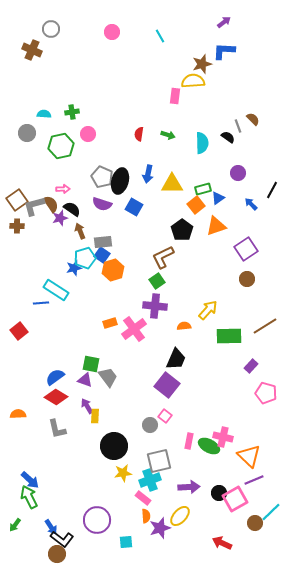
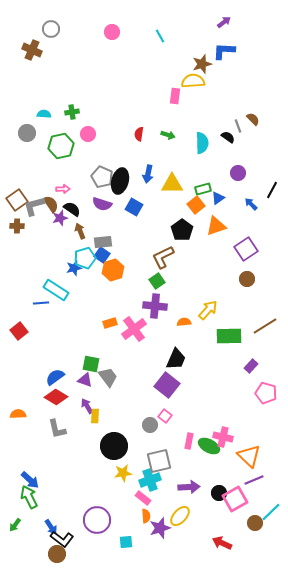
orange semicircle at (184, 326): moved 4 px up
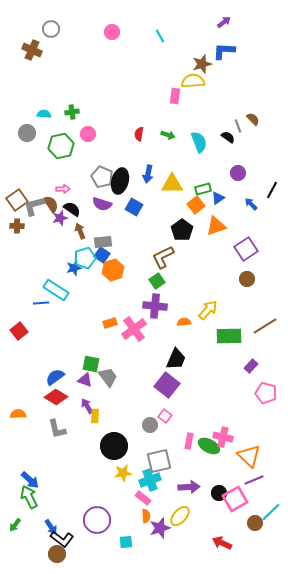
cyan semicircle at (202, 143): moved 3 px left, 1 px up; rotated 20 degrees counterclockwise
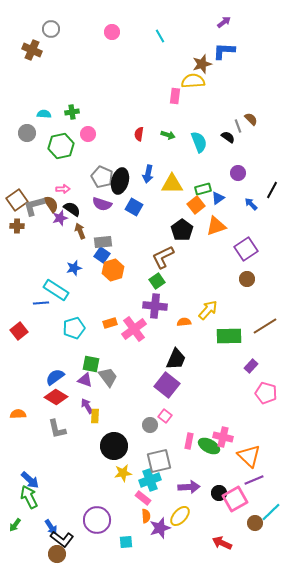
brown semicircle at (253, 119): moved 2 px left
cyan pentagon at (85, 258): moved 11 px left, 70 px down
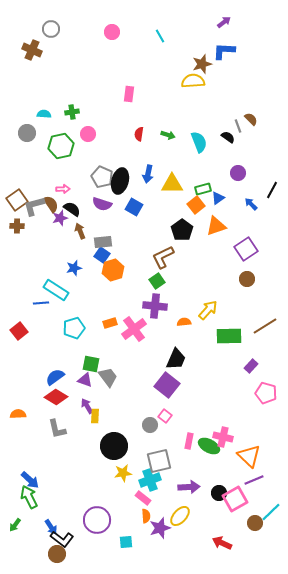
pink rectangle at (175, 96): moved 46 px left, 2 px up
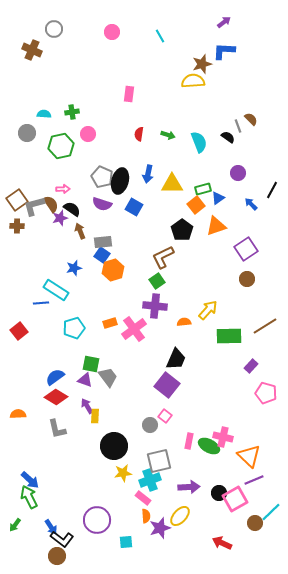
gray circle at (51, 29): moved 3 px right
brown circle at (57, 554): moved 2 px down
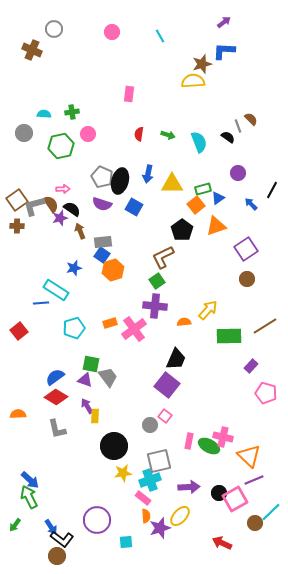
gray circle at (27, 133): moved 3 px left
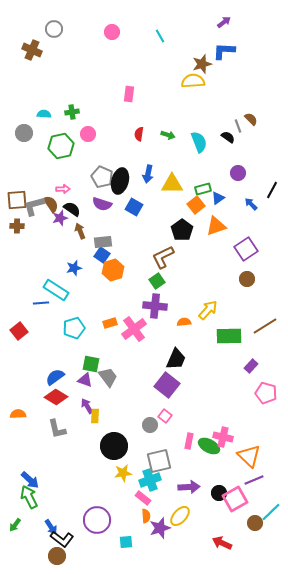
brown square at (17, 200): rotated 30 degrees clockwise
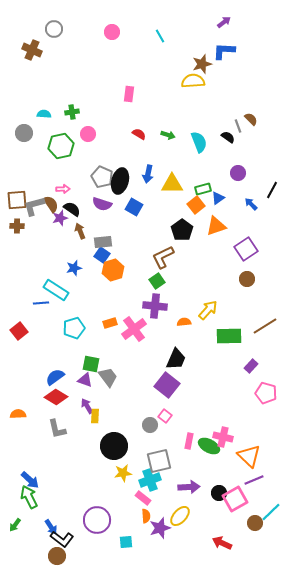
red semicircle at (139, 134): rotated 112 degrees clockwise
